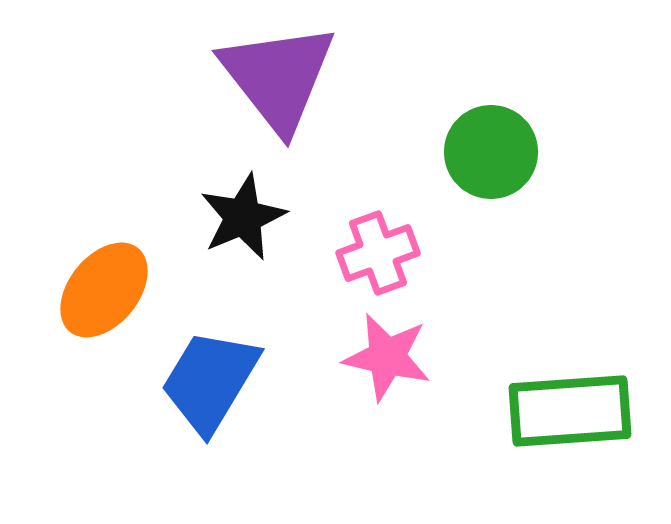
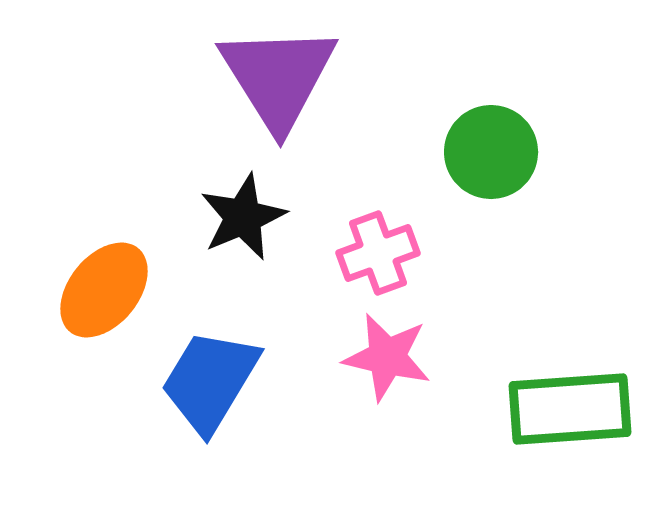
purple triangle: rotated 6 degrees clockwise
green rectangle: moved 2 px up
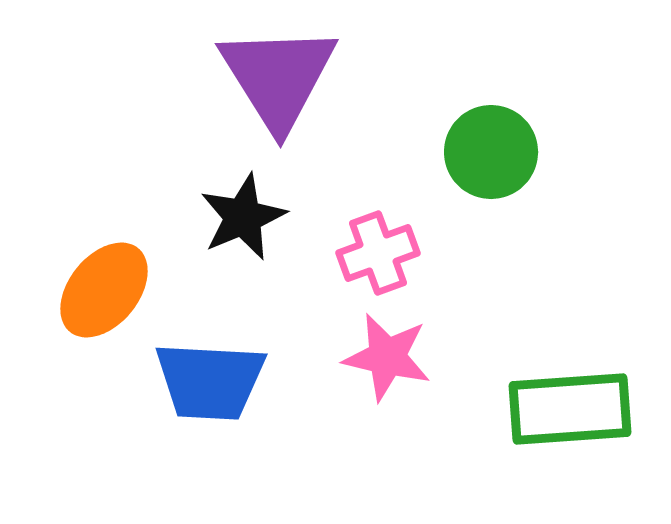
blue trapezoid: rotated 118 degrees counterclockwise
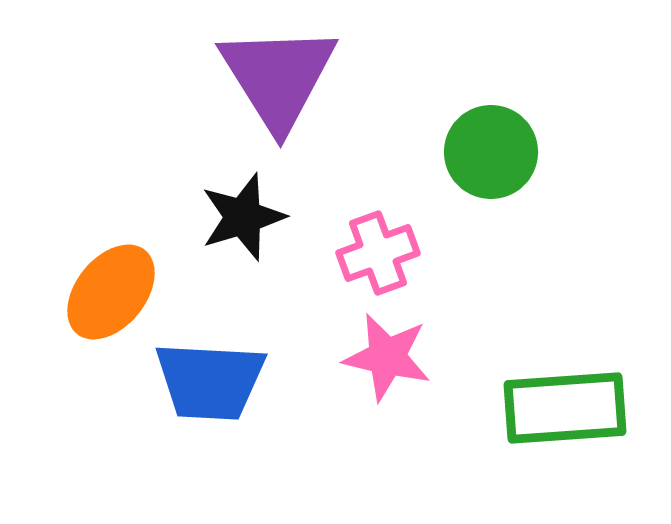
black star: rotated 6 degrees clockwise
orange ellipse: moved 7 px right, 2 px down
green rectangle: moved 5 px left, 1 px up
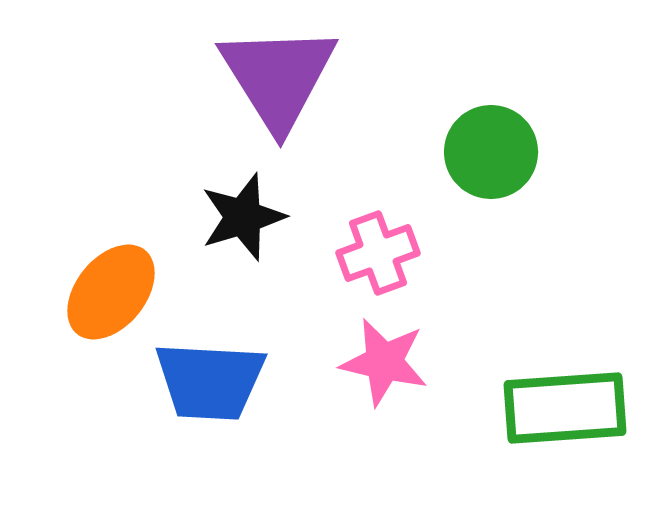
pink star: moved 3 px left, 5 px down
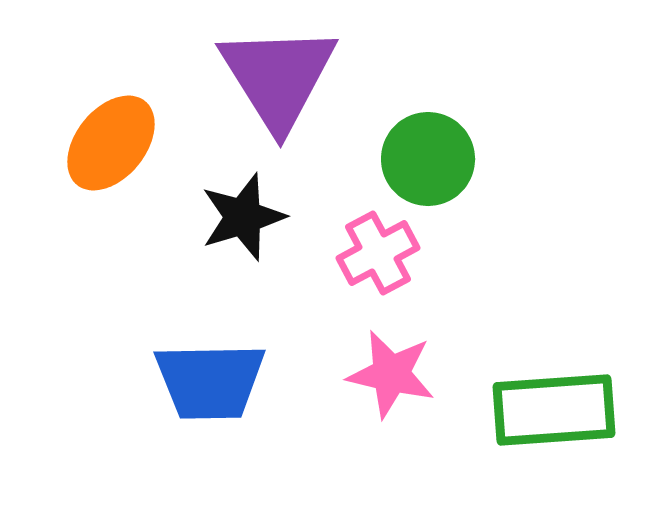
green circle: moved 63 px left, 7 px down
pink cross: rotated 8 degrees counterclockwise
orange ellipse: moved 149 px up
pink star: moved 7 px right, 12 px down
blue trapezoid: rotated 4 degrees counterclockwise
green rectangle: moved 11 px left, 2 px down
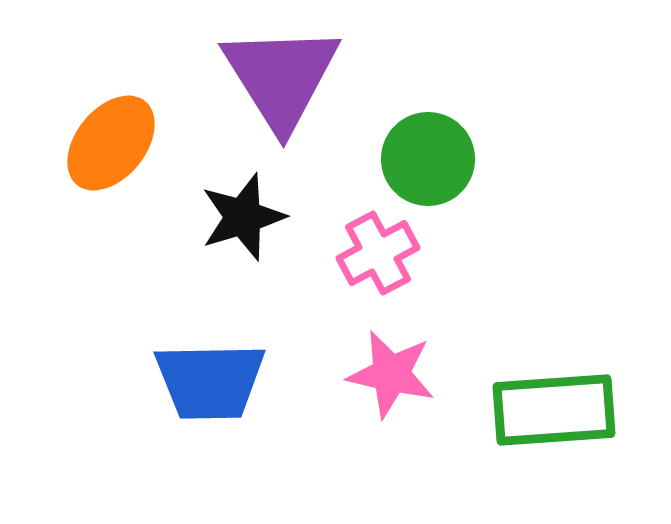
purple triangle: moved 3 px right
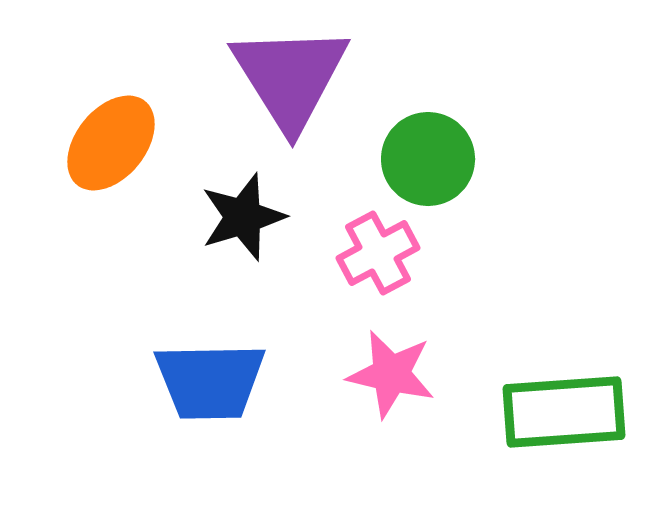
purple triangle: moved 9 px right
green rectangle: moved 10 px right, 2 px down
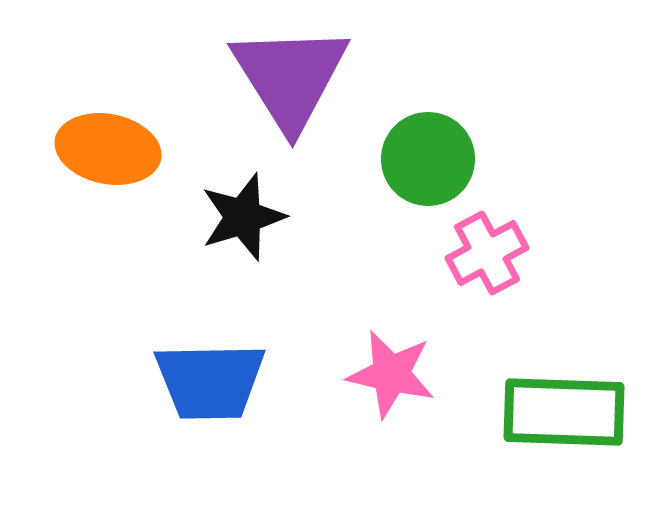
orange ellipse: moved 3 px left, 6 px down; rotated 62 degrees clockwise
pink cross: moved 109 px right
green rectangle: rotated 6 degrees clockwise
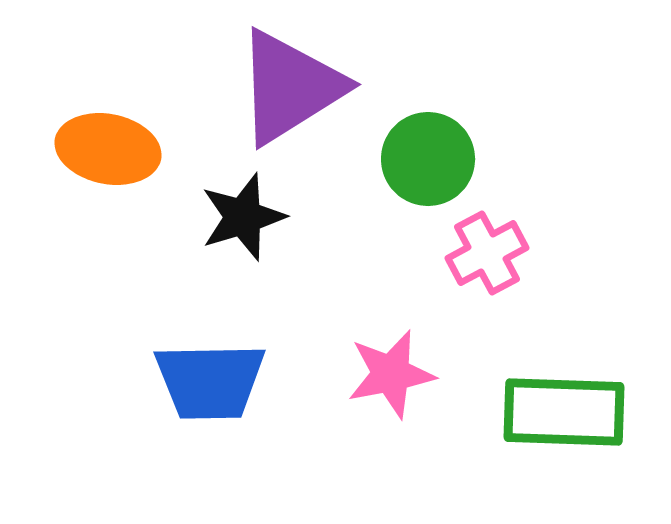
purple triangle: moved 10 px down; rotated 30 degrees clockwise
pink star: rotated 24 degrees counterclockwise
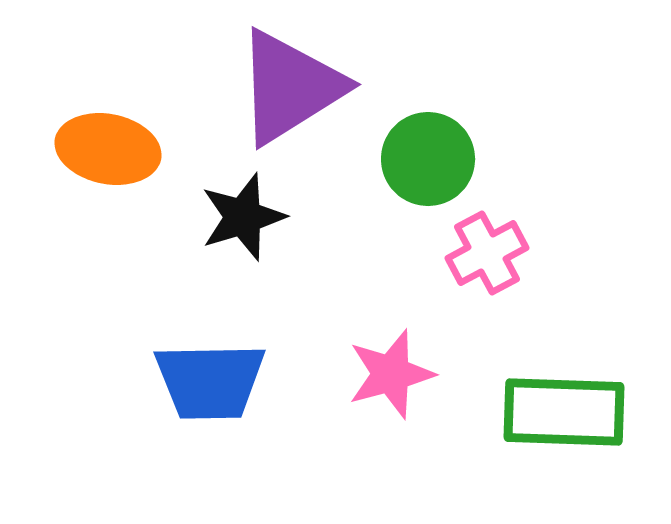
pink star: rotated 4 degrees counterclockwise
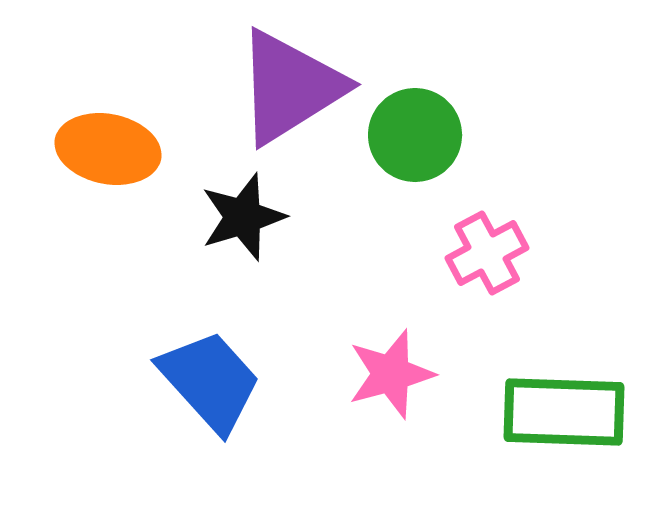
green circle: moved 13 px left, 24 px up
blue trapezoid: rotated 131 degrees counterclockwise
